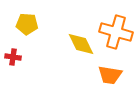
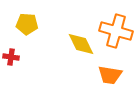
orange cross: moved 1 px up
red cross: moved 2 px left
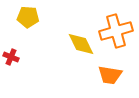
yellow pentagon: moved 1 px right, 7 px up
orange cross: rotated 32 degrees counterclockwise
red cross: rotated 14 degrees clockwise
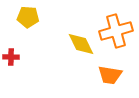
red cross: rotated 21 degrees counterclockwise
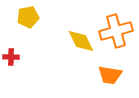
yellow pentagon: rotated 15 degrees counterclockwise
yellow diamond: moved 3 px up
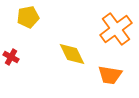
orange cross: moved 2 px up; rotated 20 degrees counterclockwise
yellow diamond: moved 9 px left, 13 px down
red cross: rotated 28 degrees clockwise
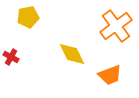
orange cross: moved 3 px up
orange trapezoid: rotated 30 degrees counterclockwise
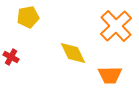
orange cross: rotated 8 degrees counterclockwise
yellow diamond: moved 1 px right, 1 px up
orange trapezoid: rotated 20 degrees clockwise
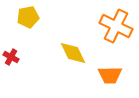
orange cross: rotated 20 degrees counterclockwise
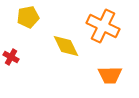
orange cross: moved 13 px left
yellow diamond: moved 7 px left, 7 px up
